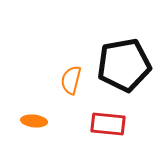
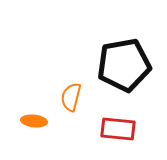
orange semicircle: moved 17 px down
red rectangle: moved 10 px right, 5 px down
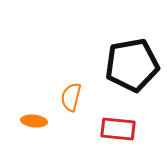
black pentagon: moved 8 px right
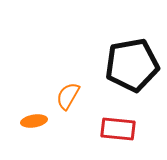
orange semicircle: moved 3 px left, 1 px up; rotated 16 degrees clockwise
orange ellipse: rotated 15 degrees counterclockwise
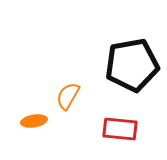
red rectangle: moved 2 px right
